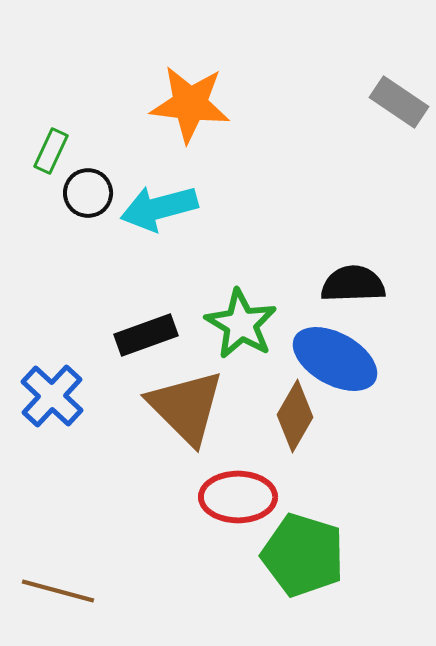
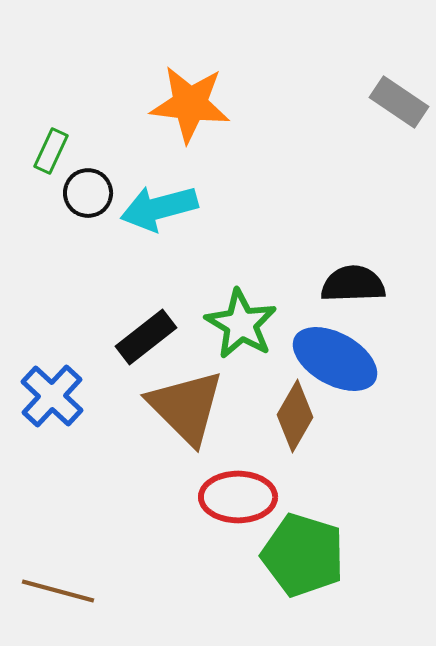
black rectangle: moved 2 px down; rotated 18 degrees counterclockwise
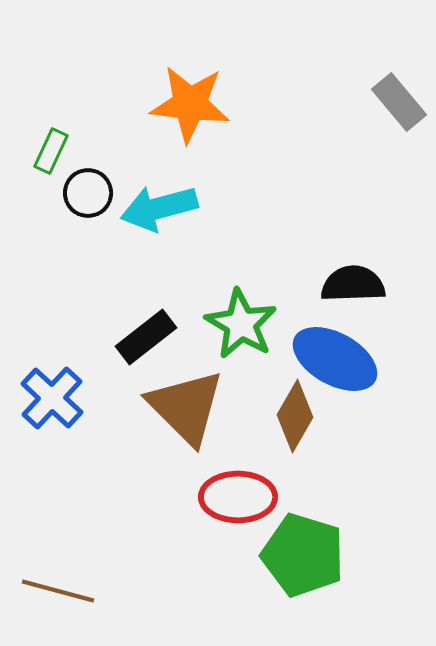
gray rectangle: rotated 16 degrees clockwise
blue cross: moved 2 px down
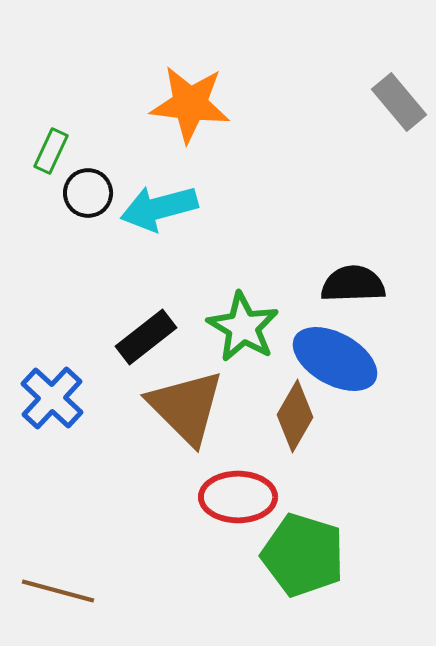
green star: moved 2 px right, 3 px down
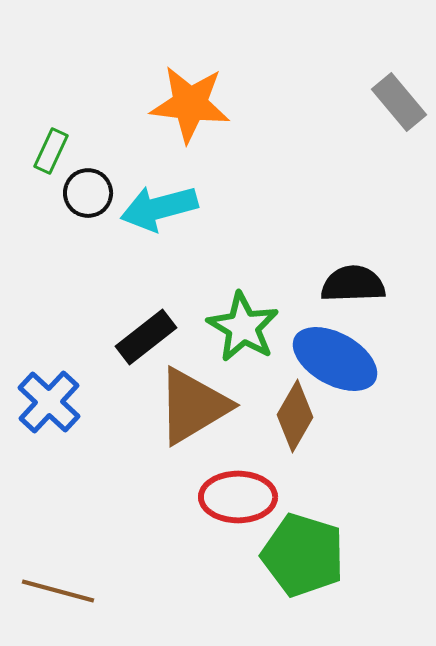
blue cross: moved 3 px left, 4 px down
brown triangle: moved 7 px right, 1 px up; rotated 44 degrees clockwise
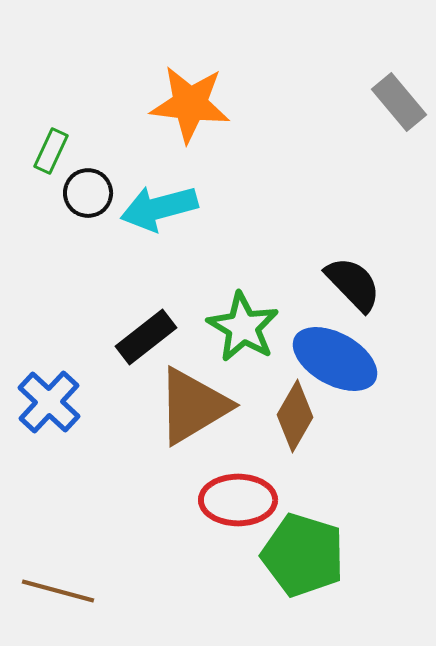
black semicircle: rotated 48 degrees clockwise
red ellipse: moved 3 px down
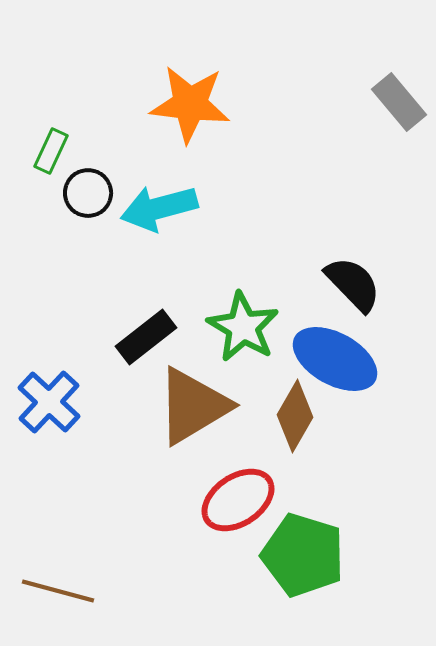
red ellipse: rotated 34 degrees counterclockwise
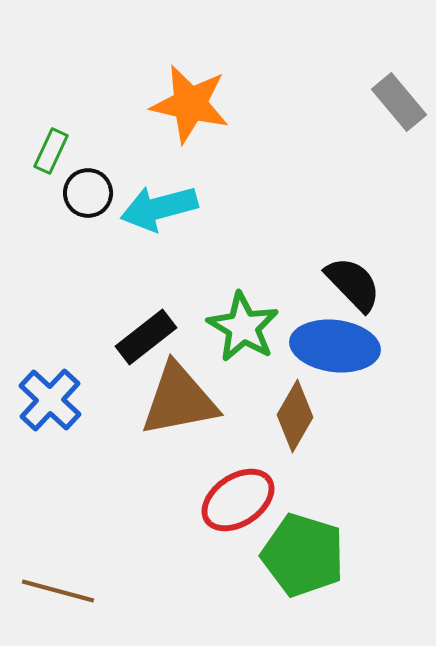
orange star: rotated 6 degrees clockwise
blue ellipse: moved 13 px up; rotated 22 degrees counterclockwise
blue cross: moved 1 px right, 2 px up
brown triangle: moved 14 px left, 6 px up; rotated 20 degrees clockwise
